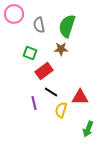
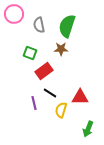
black line: moved 1 px left, 1 px down
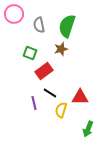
brown star: rotated 16 degrees counterclockwise
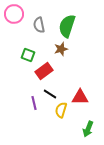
green square: moved 2 px left, 2 px down
black line: moved 1 px down
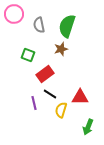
red rectangle: moved 1 px right, 3 px down
green arrow: moved 2 px up
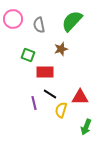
pink circle: moved 1 px left, 5 px down
green semicircle: moved 5 px right, 5 px up; rotated 25 degrees clockwise
red rectangle: moved 2 px up; rotated 36 degrees clockwise
green arrow: moved 2 px left
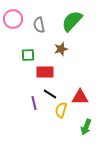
green square: rotated 24 degrees counterclockwise
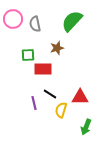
gray semicircle: moved 4 px left, 1 px up
brown star: moved 4 px left, 1 px up
red rectangle: moved 2 px left, 3 px up
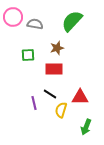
pink circle: moved 2 px up
gray semicircle: rotated 112 degrees clockwise
red rectangle: moved 11 px right
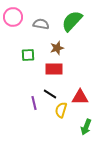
gray semicircle: moved 6 px right
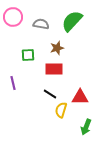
purple line: moved 21 px left, 20 px up
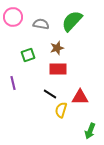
green square: rotated 16 degrees counterclockwise
red rectangle: moved 4 px right
green arrow: moved 4 px right, 4 px down
